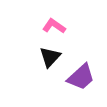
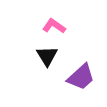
black triangle: moved 3 px left, 1 px up; rotated 15 degrees counterclockwise
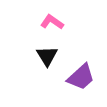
pink L-shape: moved 2 px left, 4 px up
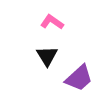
purple trapezoid: moved 2 px left, 1 px down
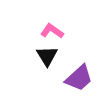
pink L-shape: moved 9 px down
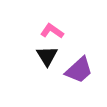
purple trapezoid: moved 8 px up
